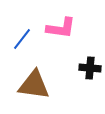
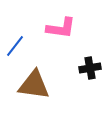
blue line: moved 7 px left, 7 px down
black cross: rotated 15 degrees counterclockwise
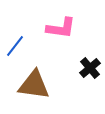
black cross: rotated 30 degrees counterclockwise
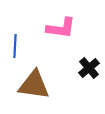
blue line: rotated 35 degrees counterclockwise
black cross: moved 1 px left
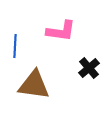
pink L-shape: moved 3 px down
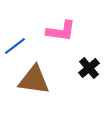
blue line: rotated 50 degrees clockwise
brown triangle: moved 5 px up
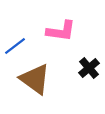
brown triangle: moved 1 px right, 1 px up; rotated 28 degrees clockwise
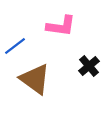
pink L-shape: moved 5 px up
black cross: moved 2 px up
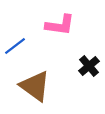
pink L-shape: moved 1 px left, 1 px up
brown triangle: moved 7 px down
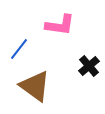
blue line: moved 4 px right, 3 px down; rotated 15 degrees counterclockwise
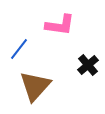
black cross: moved 1 px left, 1 px up
brown triangle: rotated 36 degrees clockwise
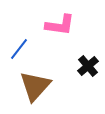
black cross: moved 1 px down
